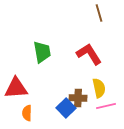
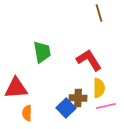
red L-shape: moved 6 px down
yellow semicircle: rotated 12 degrees clockwise
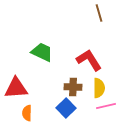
green trapezoid: rotated 55 degrees counterclockwise
brown cross: moved 5 px left, 11 px up
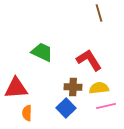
yellow semicircle: rotated 96 degrees counterclockwise
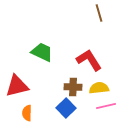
red triangle: moved 1 px right, 2 px up; rotated 10 degrees counterclockwise
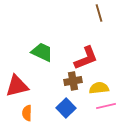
red L-shape: moved 3 px left, 2 px up; rotated 100 degrees clockwise
brown cross: moved 6 px up; rotated 12 degrees counterclockwise
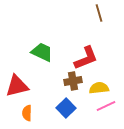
pink line: rotated 12 degrees counterclockwise
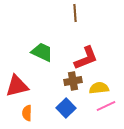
brown line: moved 24 px left; rotated 12 degrees clockwise
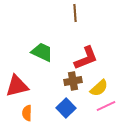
yellow semicircle: rotated 144 degrees clockwise
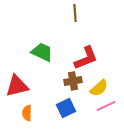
blue square: rotated 18 degrees clockwise
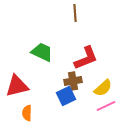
yellow semicircle: moved 4 px right
blue square: moved 12 px up
